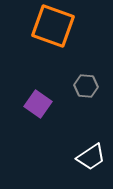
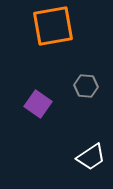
orange square: rotated 30 degrees counterclockwise
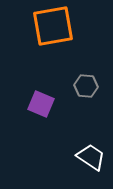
purple square: moved 3 px right; rotated 12 degrees counterclockwise
white trapezoid: rotated 112 degrees counterclockwise
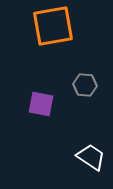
gray hexagon: moved 1 px left, 1 px up
purple square: rotated 12 degrees counterclockwise
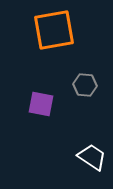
orange square: moved 1 px right, 4 px down
white trapezoid: moved 1 px right
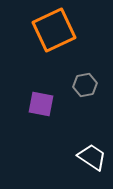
orange square: rotated 15 degrees counterclockwise
gray hexagon: rotated 15 degrees counterclockwise
